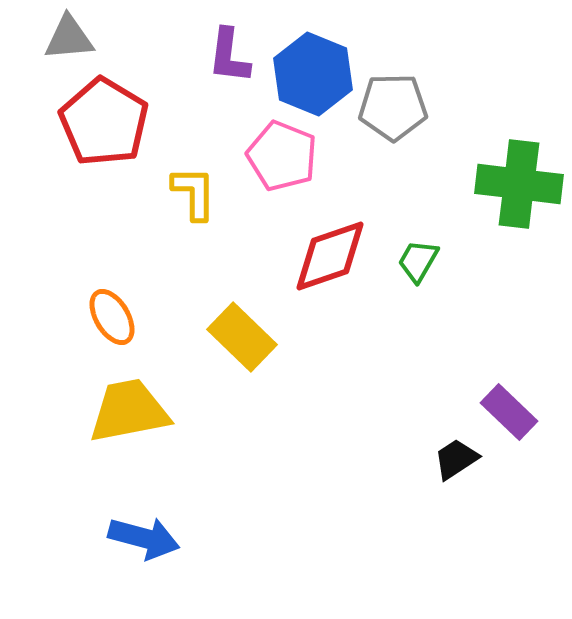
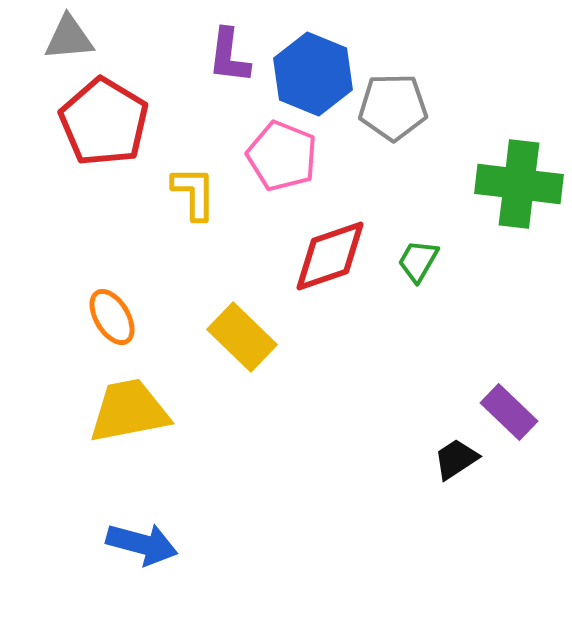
blue arrow: moved 2 px left, 6 px down
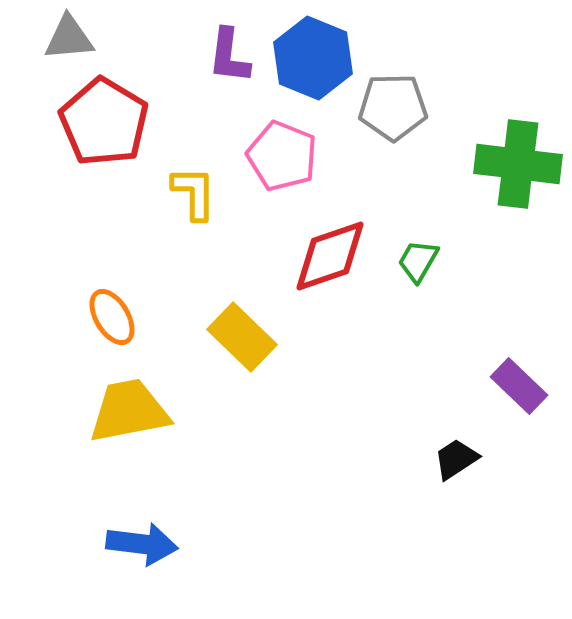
blue hexagon: moved 16 px up
green cross: moved 1 px left, 20 px up
purple rectangle: moved 10 px right, 26 px up
blue arrow: rotated 8 degrees counterclockwise
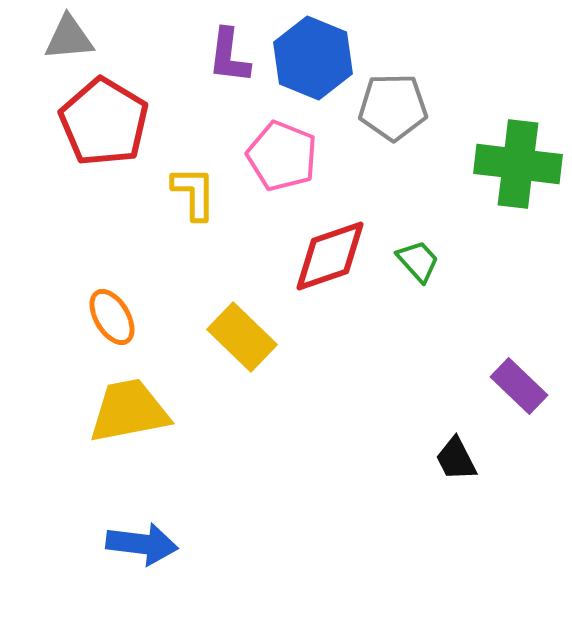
green trapezoid: rotated 108 degrees clockwise
black trapezoid: rotated 84 degrees counterclockwise
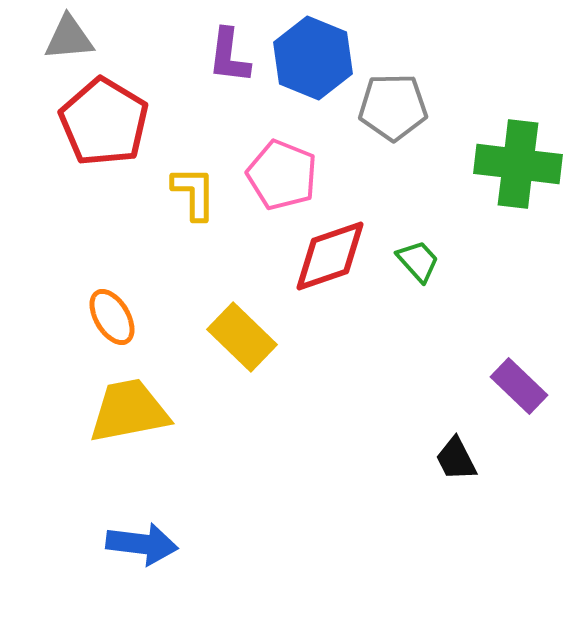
pink pentagon: moved 19 px down
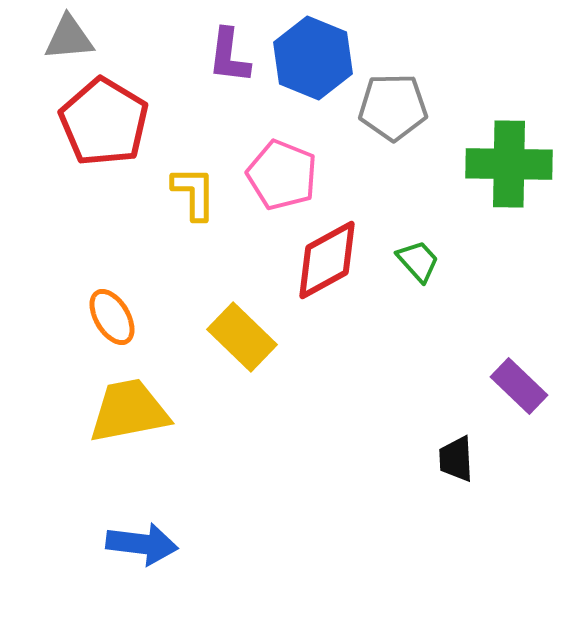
green cross: moved 9 px left; rotated 6 degrees counterclockwise
red diamond: moved 3 px left, 4 px down; rotated 10 degrees counterclockwise
black trapezoid: rotated 24 degrees clockwise
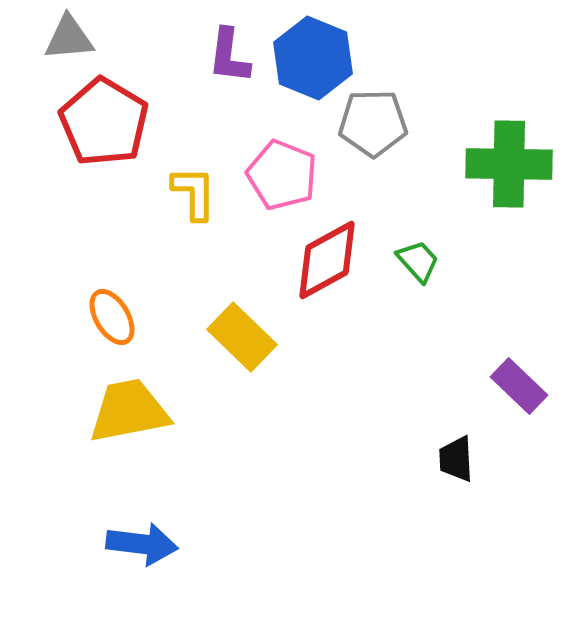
gray pentagon: moved 20 px left, 16 px down
